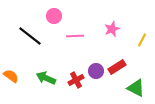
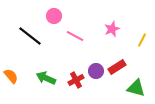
pink line: rotated 30 degrees clockwise
orange semicircle: rotated 14 degrees clockwise
green triangle: rotated 12 degrees counterclockwise
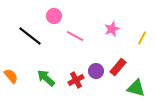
yellow line: moved 2 px up
red rectangle: moved 1 px right; rotated 18 degrees counterclockwise
green arrow: rotated 18 degrees clockwise
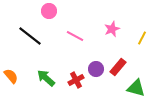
pink circle: moved 5 px left, 5 px up
purple circle: moved 2 px up
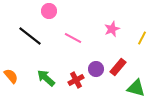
pink line: moved 2 px left, 2 px down
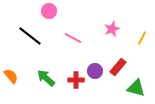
purple circle: moved 1 px left, 2 px down
red cross: rotated 28 degrees clockwise
